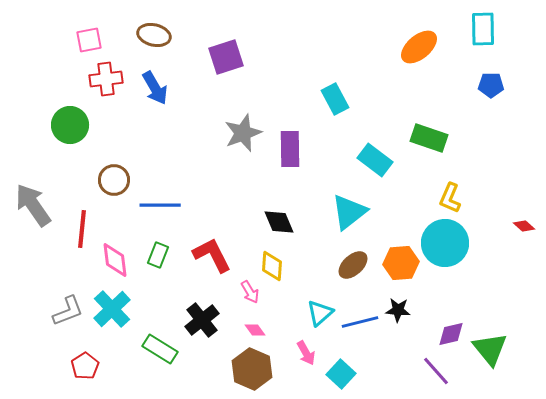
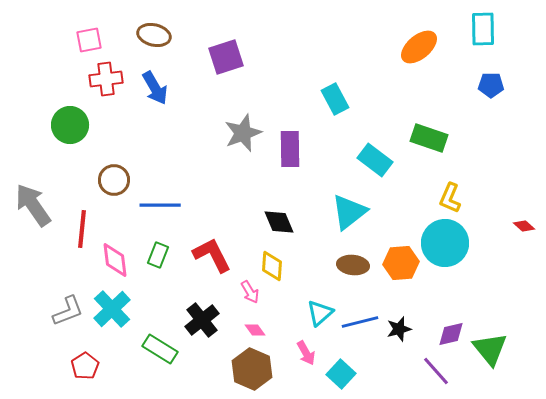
brown ellipse at (353, 265): rotated 48 degrees clockwise
black star at (398, 310): moved 1 px right, 19 px down; rotated 20 degrees counterclockwise
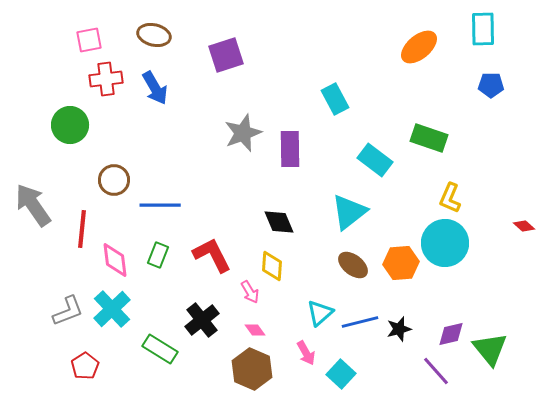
purple square at (226, 57): moved 2 px up
brown ellipse at (353, 265): rotated 32 degrees clockwise
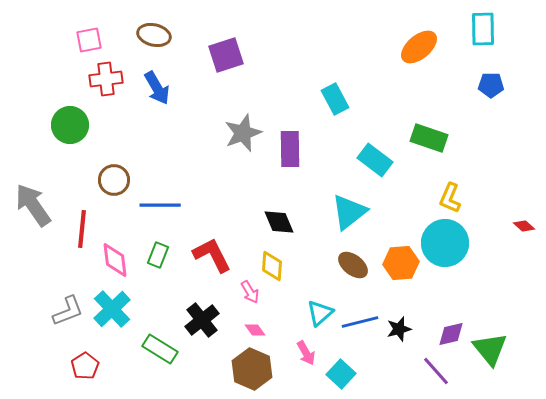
blue arrow at (155, 88): moved 2 px right
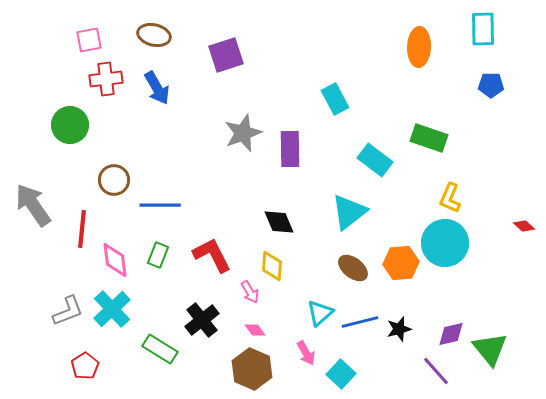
orange ellipse at (419, 47): rotated 48 degrees counterclockwise
brown ellipse at (353, 265): moved 3 px down
